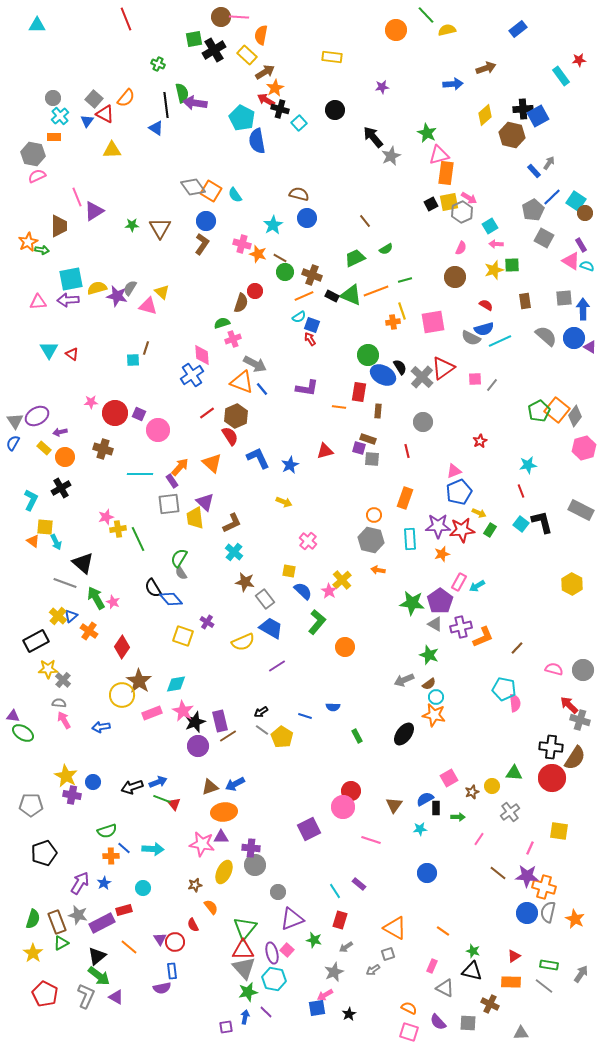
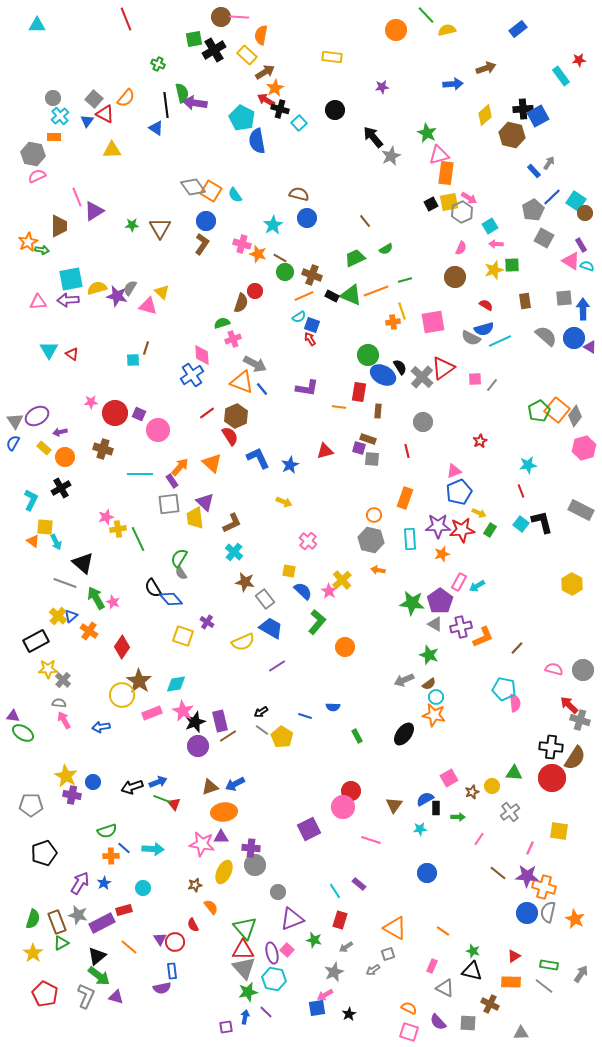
green triangle at (245, 928): rotated 20 degrees counterclockwise
purple triangle at (116, 997): rotated 14 degrees counterclockwise
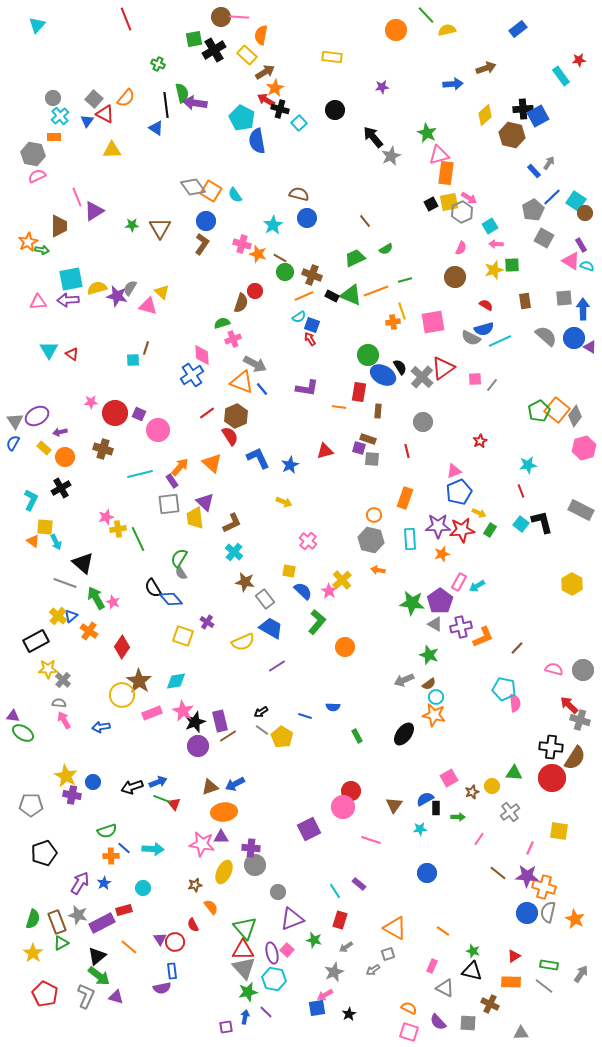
cyan triangle at (37, 25): rotated 48 degrees counterclockwise
cyan line at (140, 474): rotated 15 degrees counterclockwise
cyan diamond at (176, 684): moved 3 px up
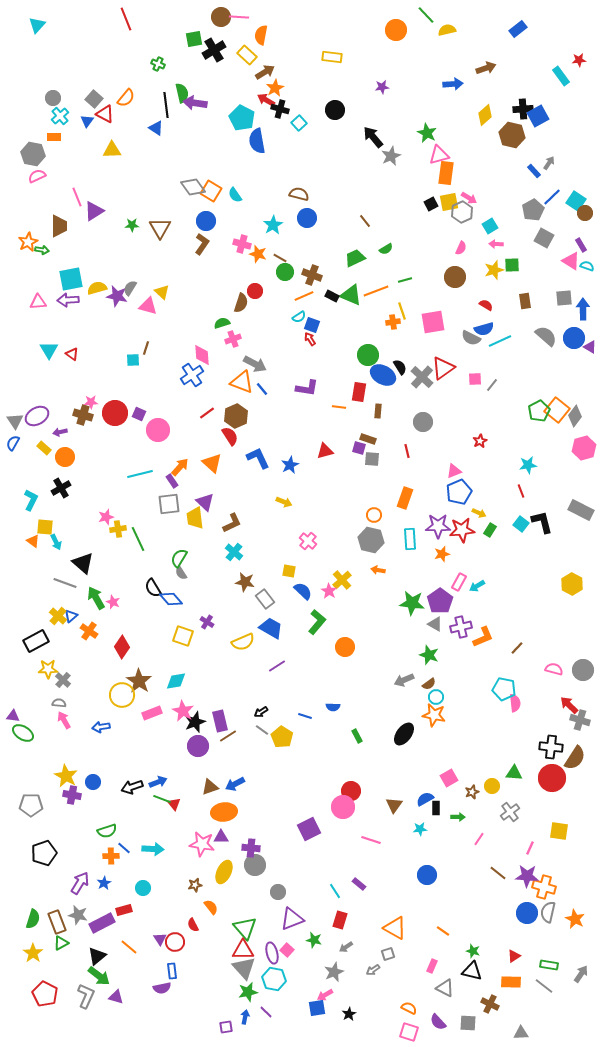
brown cross at (103, 449): moved 20 px left, 34 px up
blue circle at (427, 873): moved 2 px down
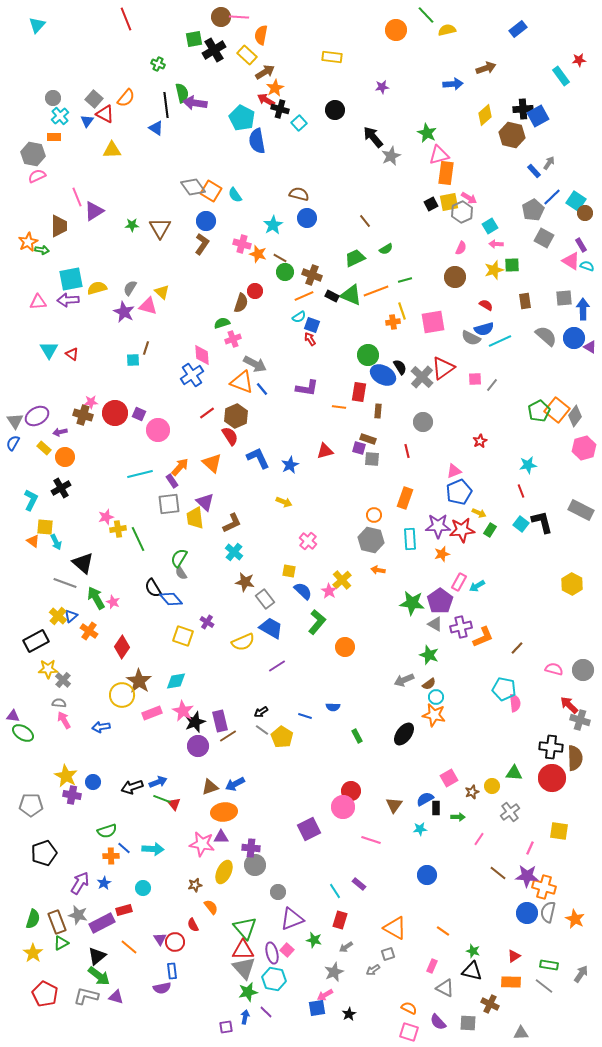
purple star at (117, 296): moved 7 px right, 16 px down; rotated 15 degrees clockwise
brown semicircle at (575, 758): rotated 35 degrees counterclockwise
gray L-shape at (86, 996): rotated 100 degrees counterclockwise
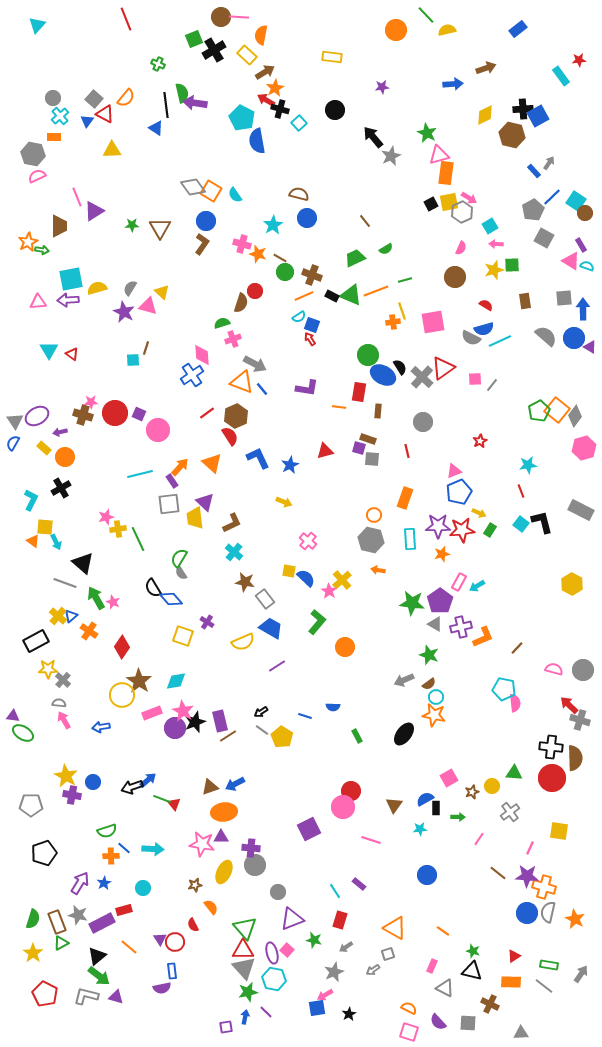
green square at (194, 39): rotated 12 degrees counterclockwise
yellow diamond at (485, 115): rotated 15 degrees clockwise
blue semicircle at (303, 591): moved 3 px right, 13 px up
purple circle at (198, 746): moved 23 px left, 18 px up
blue arrow at (158, 782): moved 10 px left, 2 px up; rotated 18 degrees counterclockwise
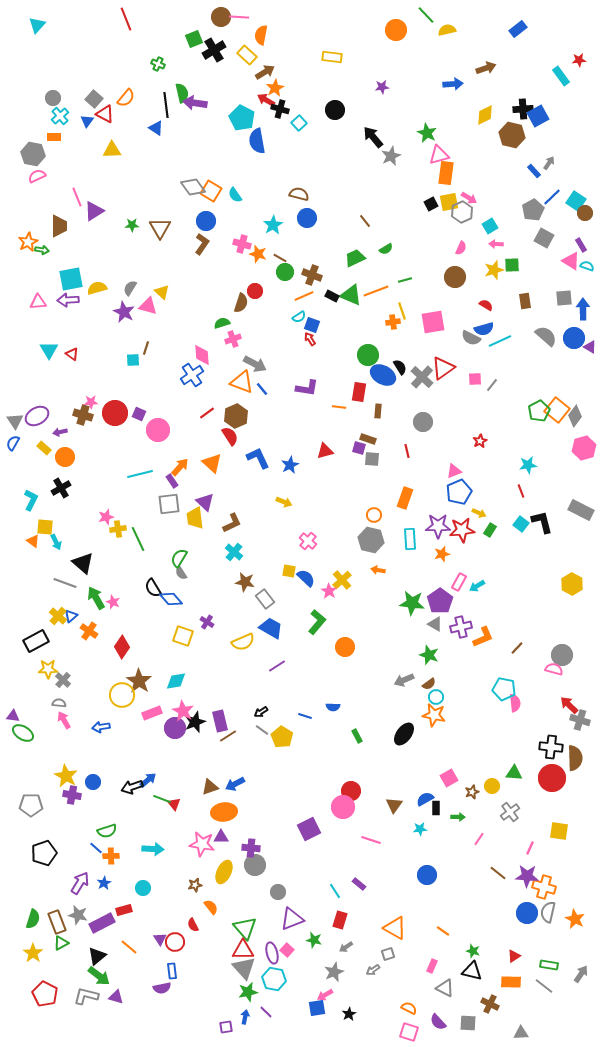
gray circle at (583, 670): moved 21 px left, 15 px up
blue line at (124, 848): moved 28 px left
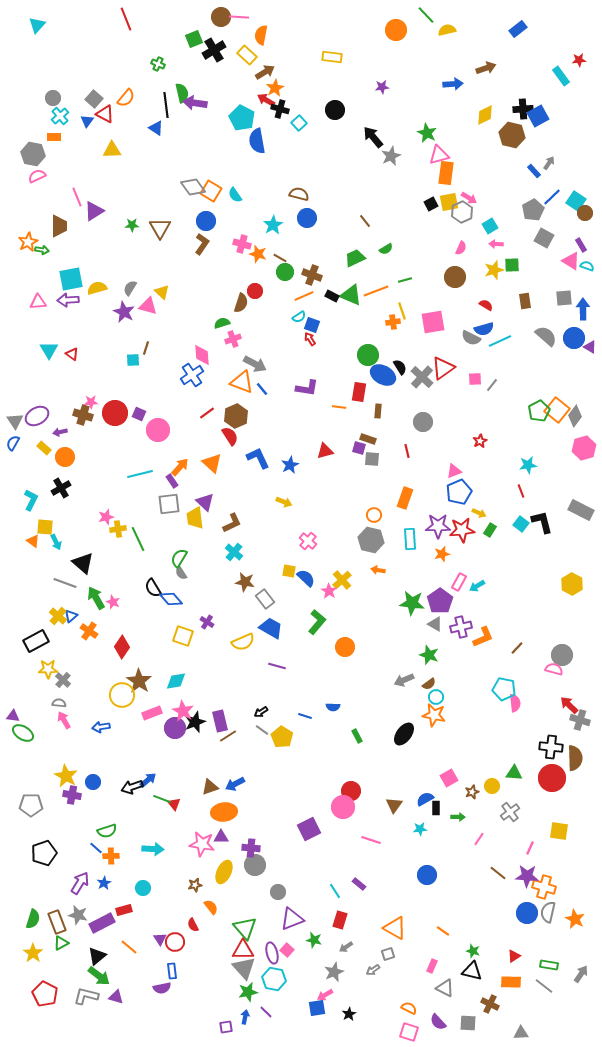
purple line at (277, 666): rotated 48 degrees clockwise
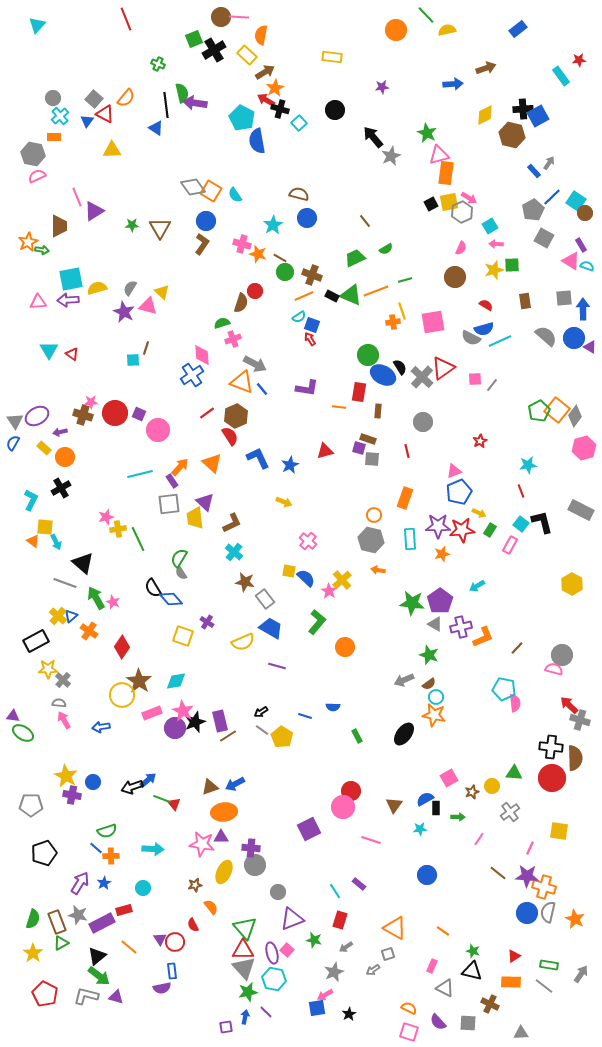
pink rectangle at (459, 582): moved 51 px right, 37 px up
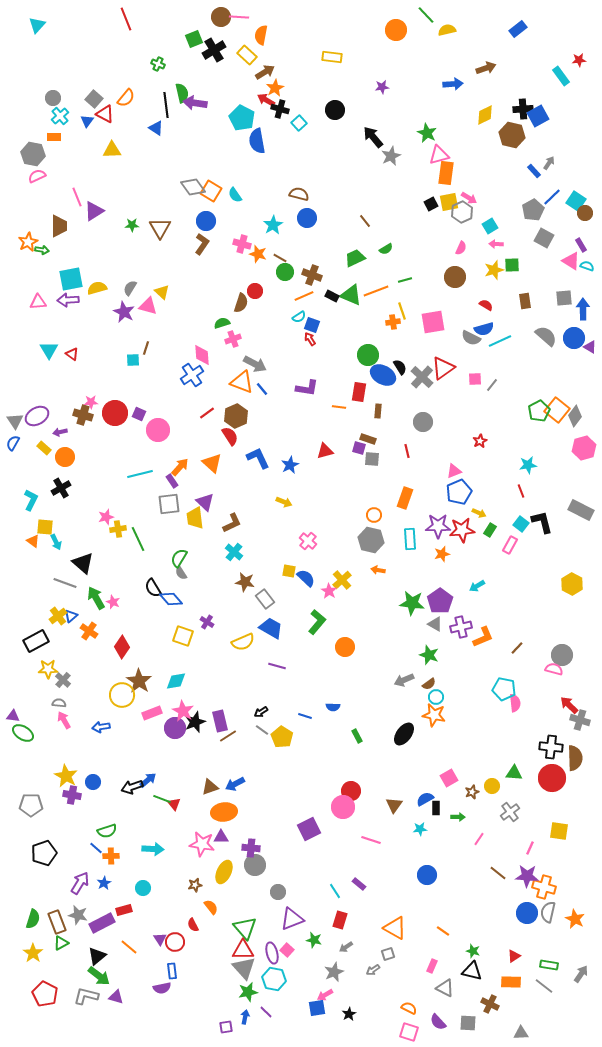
yellow cross at (58, 616): rotated 12 degrees clockwise
